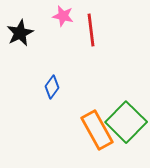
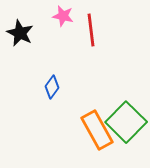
black star: rotated 20 degrees counterclockwise
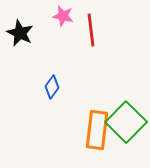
orange rectangle: rotated 36 degrees clockwise
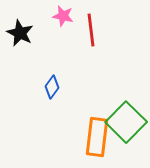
orange rectangle: moved 7 px down
